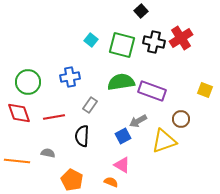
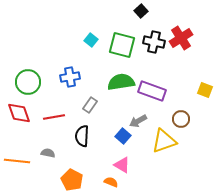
blue square: rotated 21 degrees counterclockwise
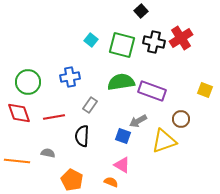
blue square: rotated 21 degrees counterclockwise
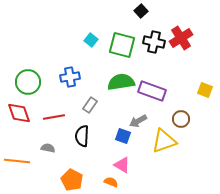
gray semicircle: moved 5 px up
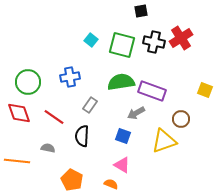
black square: rotated 32 degrees clockwise
red line: rotated 45 degrees clockwise
gray arrow: moved 2 px left, 8 px up
orange semicircle: moved 2 px down
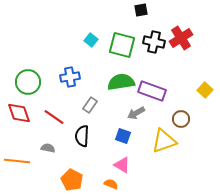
black square: moved 1 px up
yellow square: rotated 21 degrees clockwise
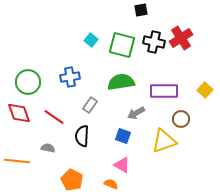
purple rectangle: moved 12 px right; rotated 20 degrees counterclockwise
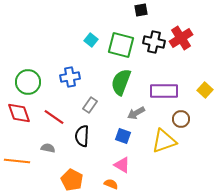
green square: moved 1 px left
green semicircle: rotated 60 degrees counterclockwise
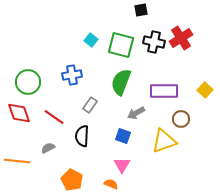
blue cross: moved 2 px right, 2 px up
gray semicircle: rotated 40 degrees counterclockwise
pink triangle: rotated 30 degrees clockwise
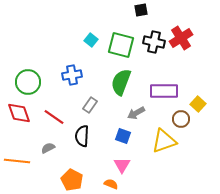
yellow square: moved 7 px left, 14 px down
